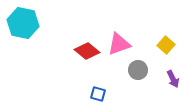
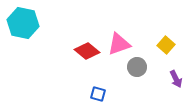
gray circle: moved 1 px left, 3 px up
purple arrow: moved 3 px right
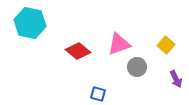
cyan hexagon: moved 7 px right
red diamond: moved 9 px left
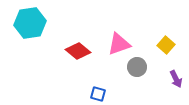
cyan hexagon: rotated 20 degrees counterclockwise
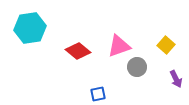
cyan hexagon: moved 5 px down
pink triangle: moved 2 px down
blue square: rotated 28 degrees counterclockwise
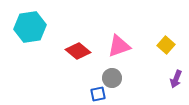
cyan hexagon: moved 1 px up
gray circle: moved 25 px left, 11 px down
purple arrow: rotated 48 degrees clockwise
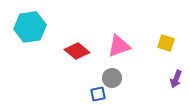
yellow square: moved 2 px up; rotated 24 degrees counterclockwise
red diamond: moved 1 px left
